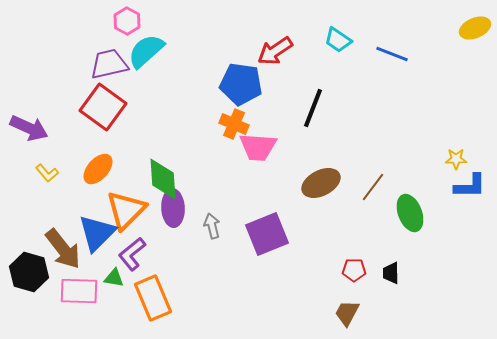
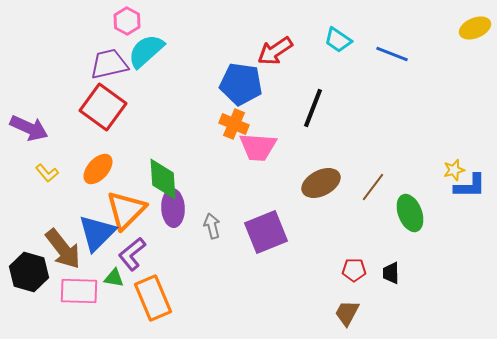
yellow star: moved 2 px left, 11 px down; rotated 15 degrees counterclockwise
purple square: moved 1 px left, 2 px up
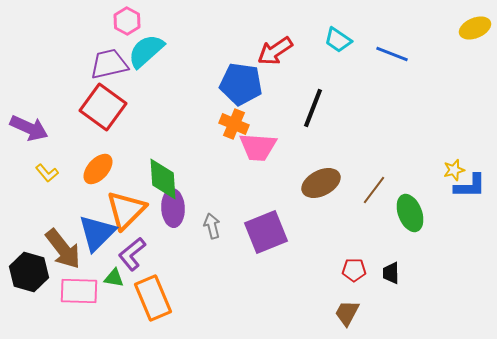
brown line: moved 1 px right, 3 px down
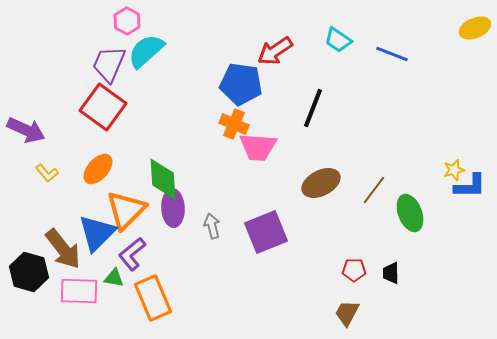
purple trapezoid: rotated 54 degrees counterclockwise
purple arrow: moved 3 px left, 2 px down
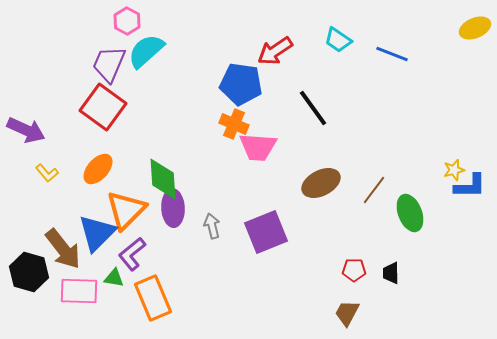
black line: rotated 57 degrees counterclockwise
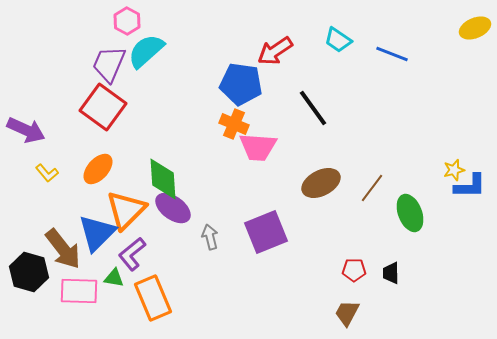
brown line: moved 2 px left, 2 px up
purple ellipse: rotated 51 degrees counterclockwise
gray arrow: moved 2 px left, 11 px down
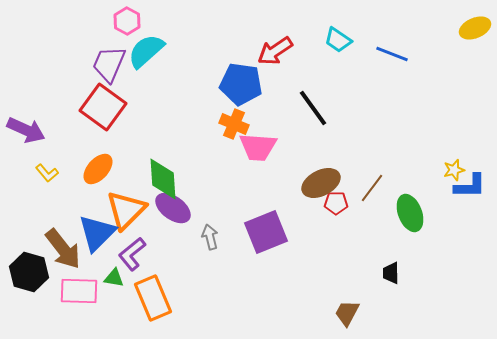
red pentagon: moved 18 px left, 67 px up
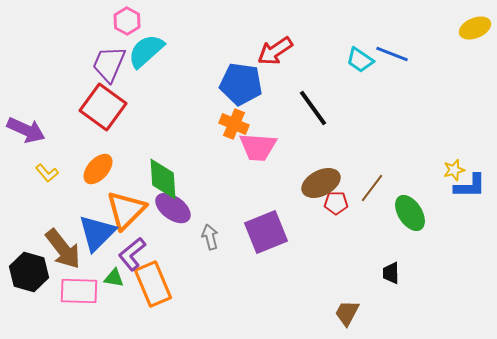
cyan trapezoid: moved 22 px right, 20 px down
green ellipse: rotated 12 degrees counterclockwise
orange rectangle: moved 14 px up
